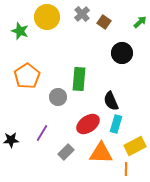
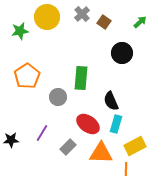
green star: rotated 30 degrees counterclockwise
green rectangle: moved 2 px right, 1 px up
red ellipse: rotated 70 degrees clockwise
gray rectangle: moved 2 px right, 5 px up
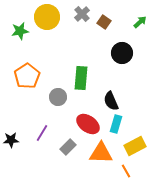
orange line: moved 2 px down; rotated 32 degrees counterclockwise
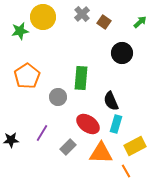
yellow circle: moved 4 px left
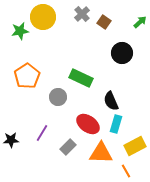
green rectangle: rotated 70 degrees counterclockwise
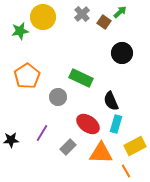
green arrow: moved 20 px left, 10 px up
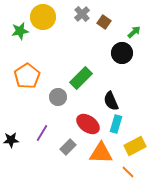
green arrow: moved 14 px right, 20 px down
green rectangle: rotated 70 degrees counterclockwise
orange line: moved 2 px right, 1 px down; rotated 16 degrees counterclockwise
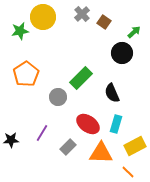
orange pentagon: moved 1 px left, 2 px up
black semicircle: moved 1 px right, 8 px up
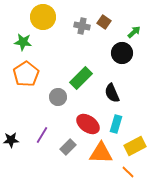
gray cross: moved 12 px down; rotated 35 degrees counterclockwise
green star: moved 3 px right, 11 px down; rotated 18 degrees clockwise
purple line: moved 2 px down
